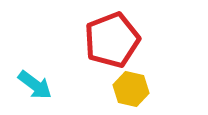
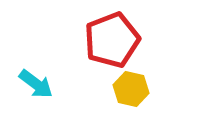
cyan arrow: moved 1 px right, 1 px up
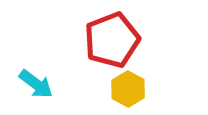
yellow hexagon: moved 3 px left; rotated 16 degrees clockwise
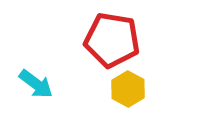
red pentagon: rotated 30 degrees clockwise
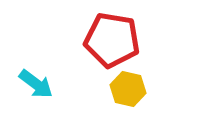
yellow hexagon: rotated 16 degrees counterclockwise
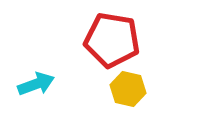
cyan arrow: rotated 57 degrees counterclockwise
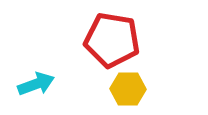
yellow hexagon: rotated 12 degrees counterclockwise
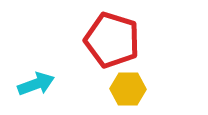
red pentagon: rotated 8 degrees clockwise
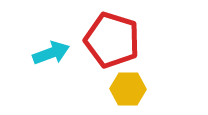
cyan arrow: moved 15 px right, 31 px up
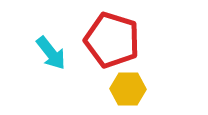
cyan arrow: rotated 72 degrees clockwise
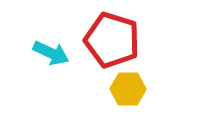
cyan arrow: rotated 27 degrees counterclockwise
